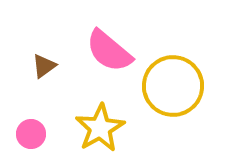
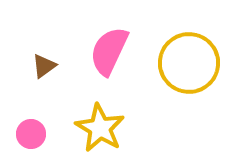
pink semicircle: rotated 75 degrees clockwise
yellow circle: moved 16 px right, 23 px up
yellow star: rotated 12 degrees counterclockwise
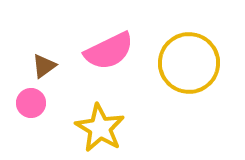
pink semicircle: rotated 141 degrees counterclockwise
pink circle: moved 31 px up
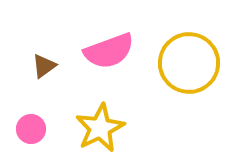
pink semicircle: rotated 6 degrees clockwise
pink circle: moved 26 px down
yellow star: rotated 15 degrees clockwise
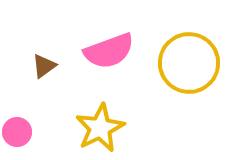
pink circle: moved 14 px left, 3 px down
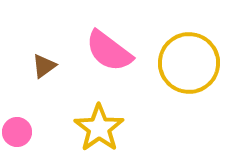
pink semicircle: rotated 57 degrees clockwise
yellow star: moved 1 px left; rotated 9 degrees counterclockwise
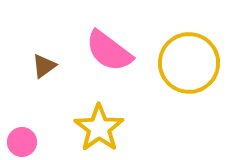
pink circle: moved 5 px right, 10 px down
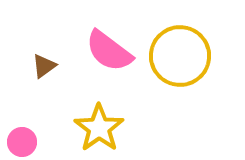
yellow circle: moved 9 px left, 7 px up
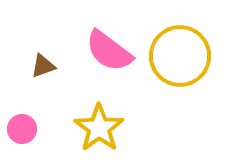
brown triangle: moved 1 px left; rotated 16 degrees clockwise
pink circle: moved 13 px up
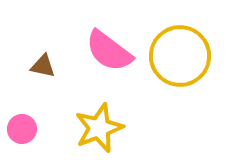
brown triangle: rotated 32 degrees clockwise
yellow star: rotated 15 degrees clockwise
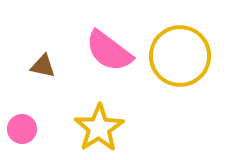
yellow star: rotated 12 degrees counterclockwise
